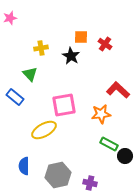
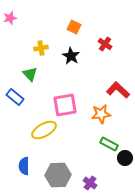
orange square: moved 7 px left, 10 px up; rotated 24 degrees clockwise
pink square: moved 1 px right
black circle: moved 2 px down
gray hexagon: rotated 10 degrees clockwise
purple cross: rotated 24 degrees clockwise
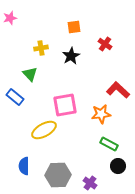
orange square: rotated 32 degrees counterclockwise
black star: rotated 12 degrees clockwise
black circle: moved 7 px left, 8 px down
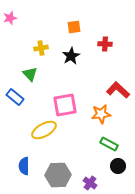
red cross: rotated 32 degrees counterclockwise
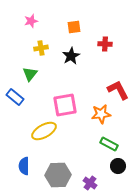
pink star: moved 21 px right, 3 px down
green triangle: rotated 21 degrees clockwise
red L-shape: rotated 20 degrees clockwise
yellow ellipse: moved 1 px down
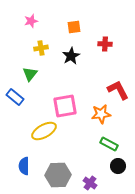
pink square: moved 1 px down
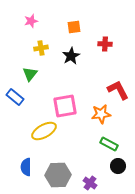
blue semicircle: moved 2 px right, 1 px down
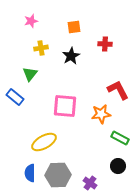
pink square: rotated 15 degrees clockwise
yellow ellipse: moved 11 px down
green rectangle: moved 11 px right, 6 px up
blue semicircle: moved 4 px right, 6 px down
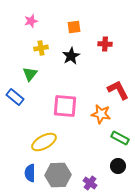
orange star: rotated 18 degrees clockwise
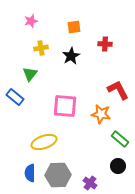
green rectangle: moved 1 px down; rotated 12 degrees clockwise
yellow ellipse: rotated 10 degrees clockwise
